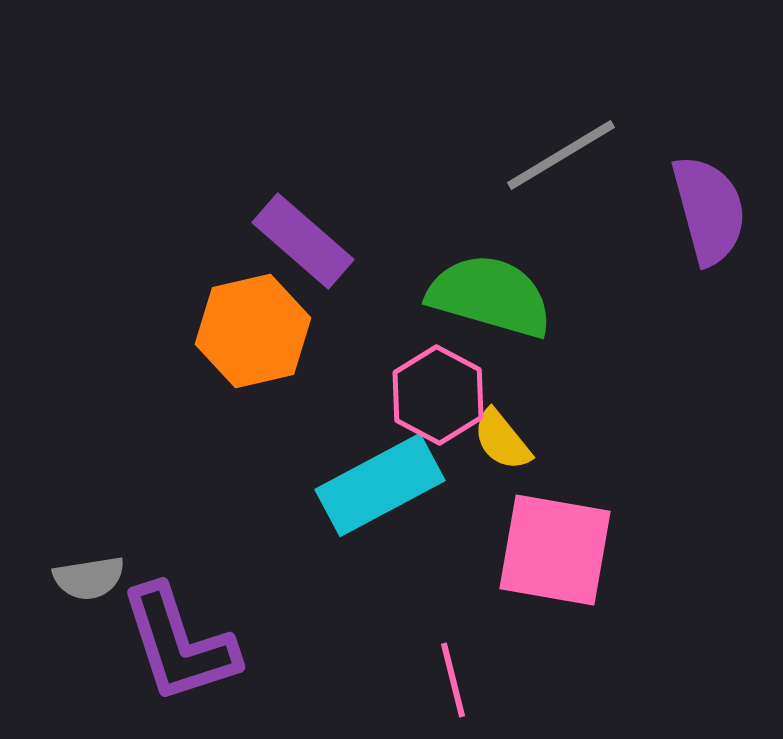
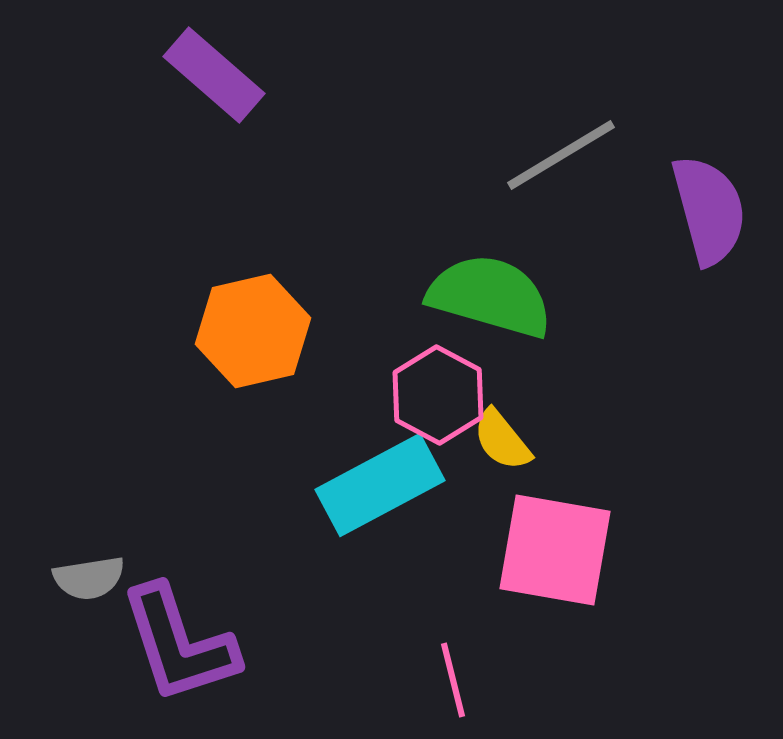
purple rectangle: moved 89 px left, 166 px up
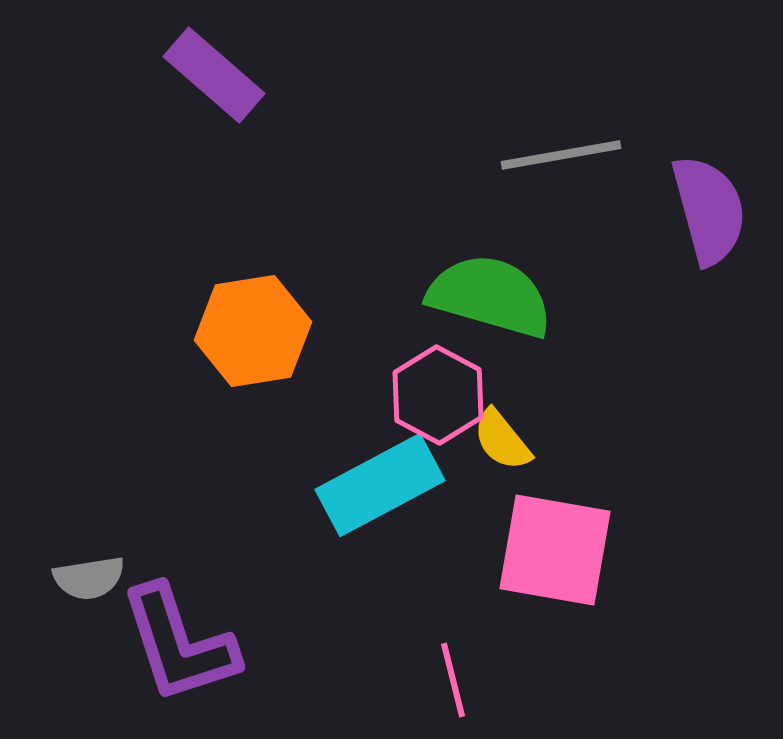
gray line: rotated 21 degrees clockwise
orange hexagon: rotated 4 degrees clockwise
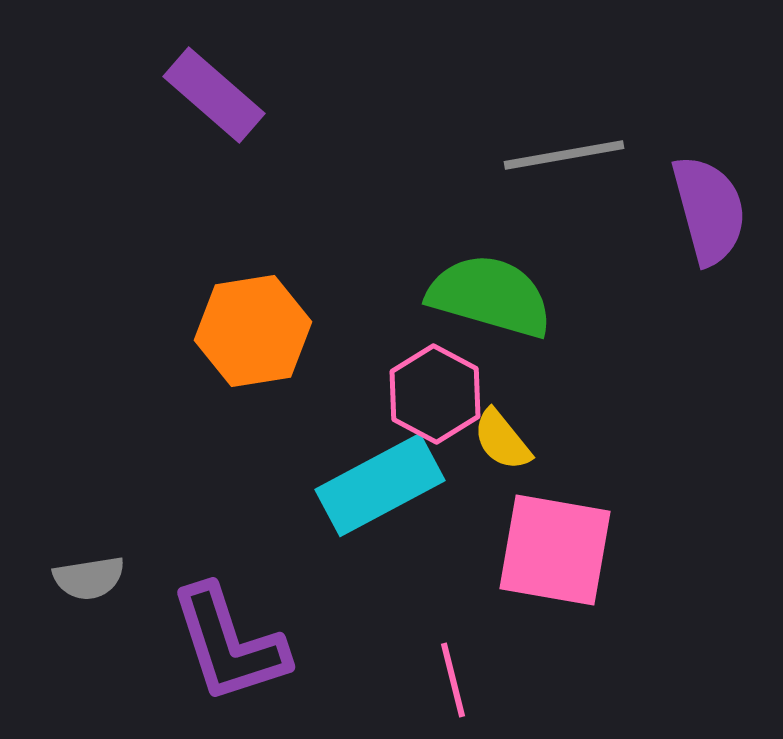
purple rectangle: moved 20 px down
gray line: moved 3 px right
pink hexagon: moved 3 px left, 1 px up
purple L-shape: moved 50 px right
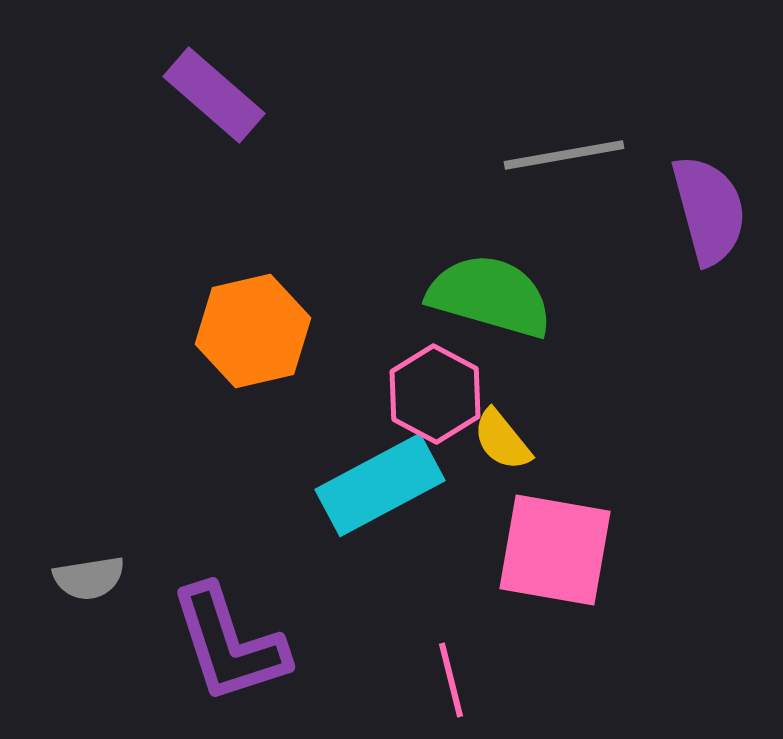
orange hexagon: rotated 4 degrees counterclockwise
pink line: moved 2 px left
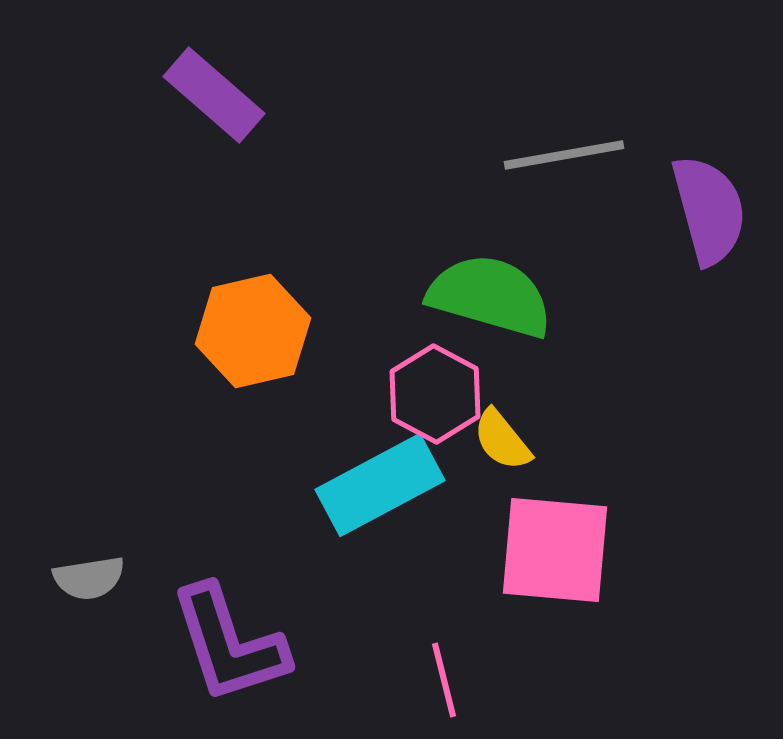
pink square: rotated 5 degrees counterclockwise
pink line: moved 7 px left
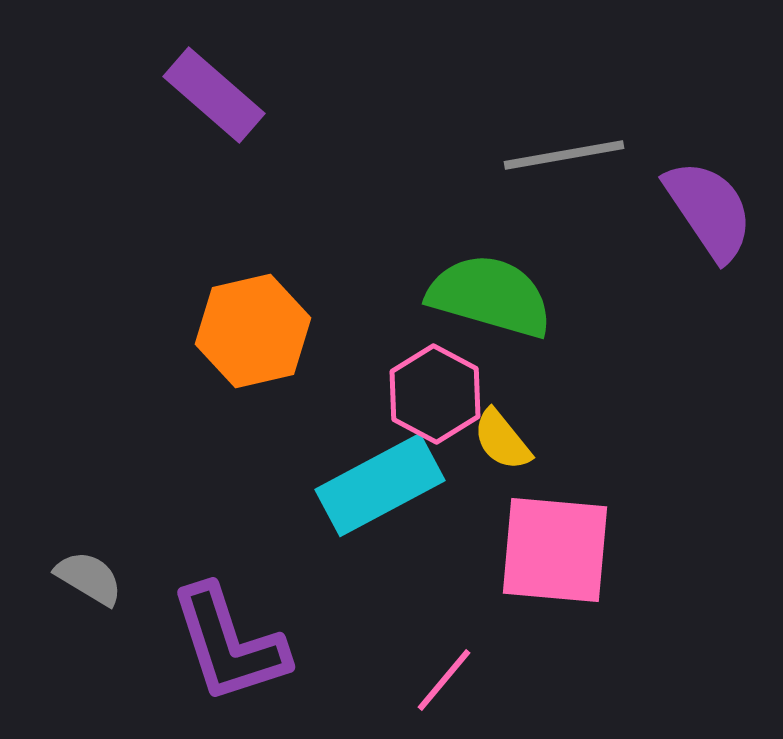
purple semicircle: rotated 19 degrees counterclockwise
gray semicircle: rotated 140 degrees counterclockwise
pink line: rotated 54 degrees clockwise
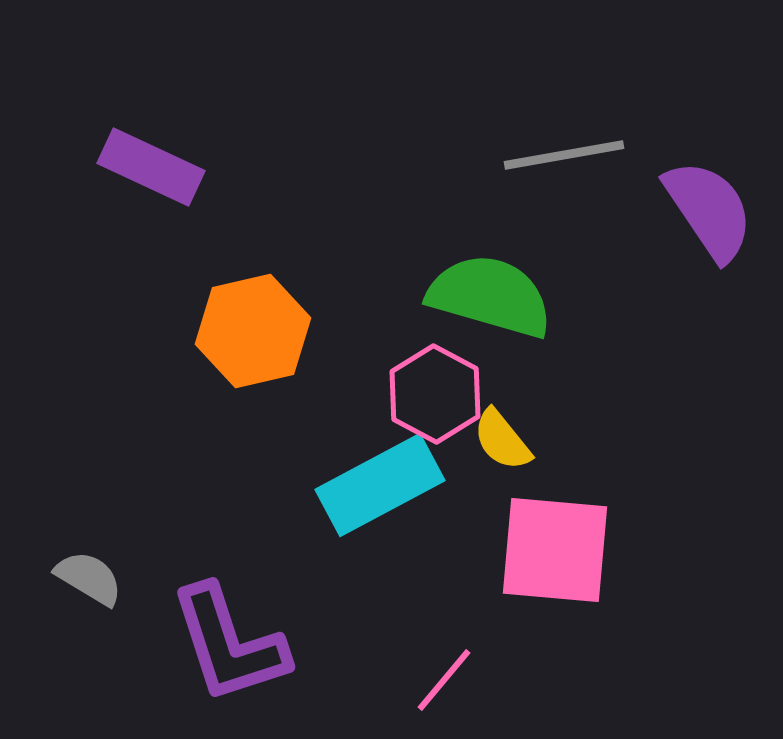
purple rectangle: moved 63 px left, 72 px down; rotated 16 degrees counterclockwise
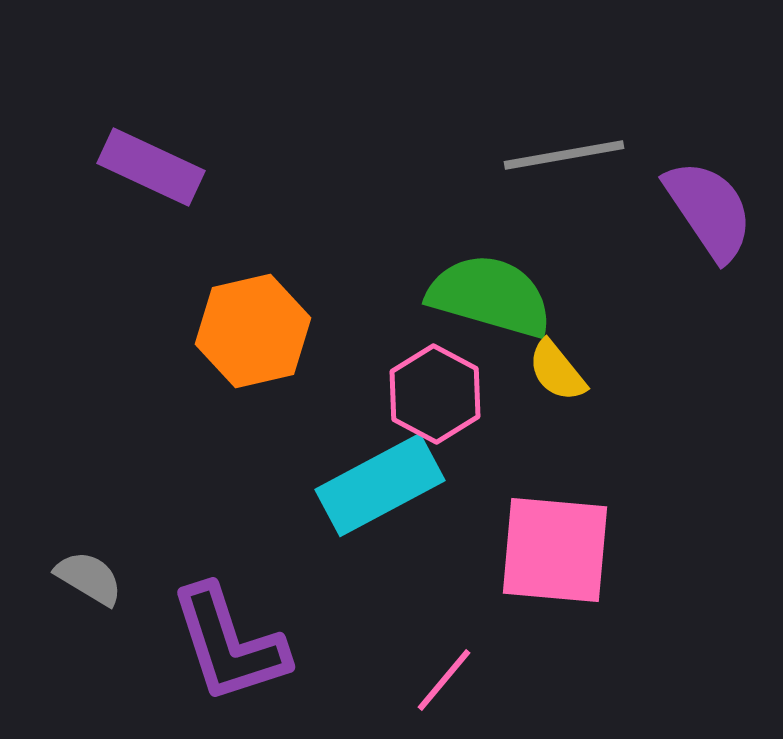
yellow semicircle: moved 55 px right, 69 px up
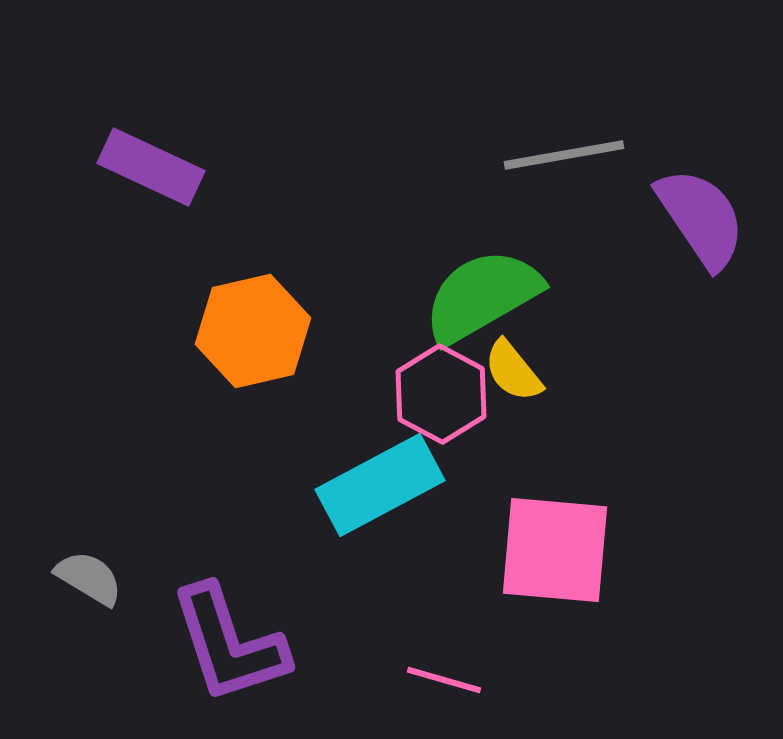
purple semicircle: moved 8 px left, 8 px down
green semicircle: moved 8 px left; rotated 46 degrees counterclockwise
yellow semicircle: moved 44 px left
pink hexagon: moved 6 px right
pink line: rotated 66 degrees clockwise
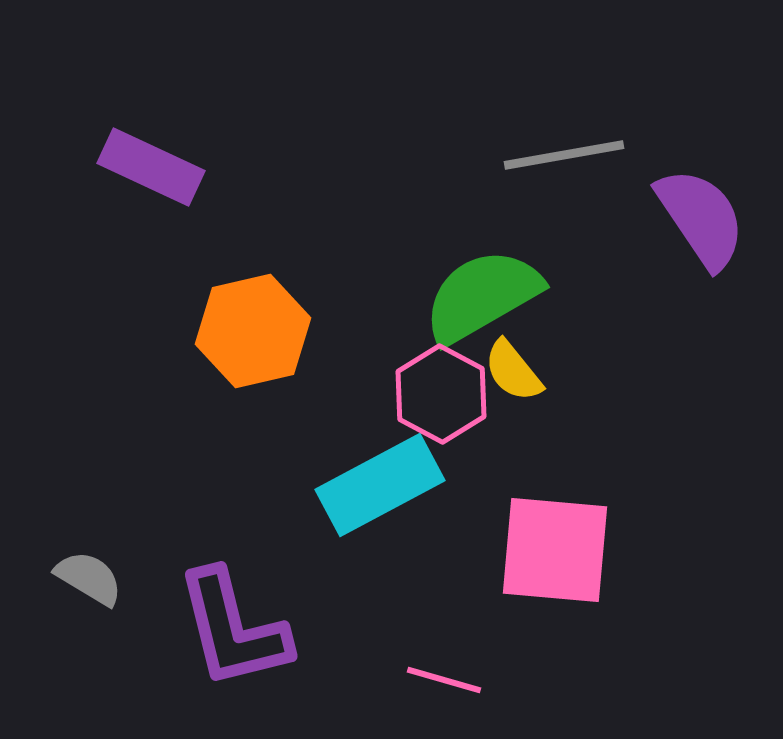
purple L-shape: moved 4 px right, 15 px up; rotated 4 degrees clockwise
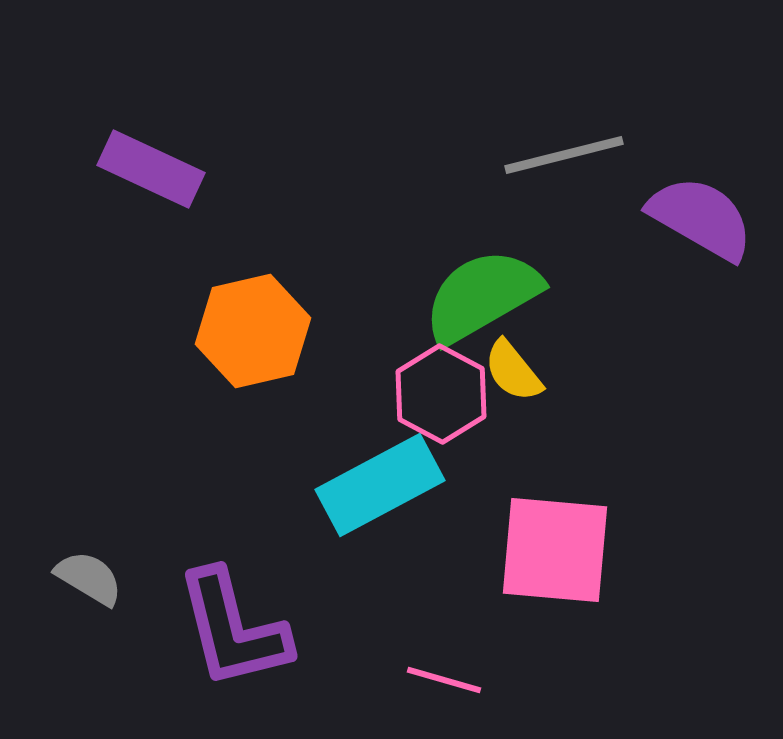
gray line: rotated 4 degrees counterclockwise
purple rectangle: moved 2 px down
purple semicircle: rotated 26 degrees counterclockwise
